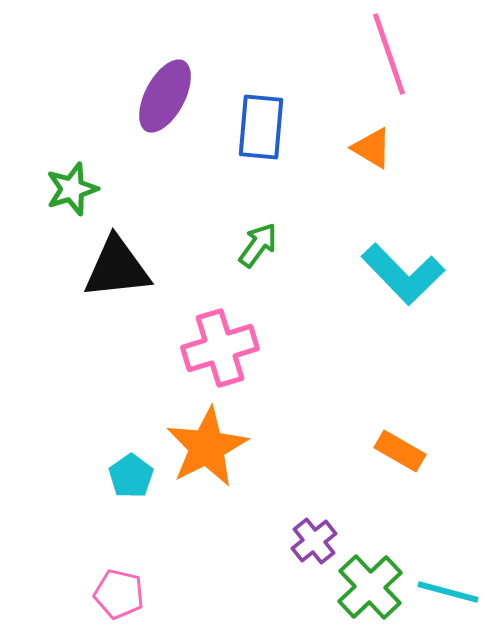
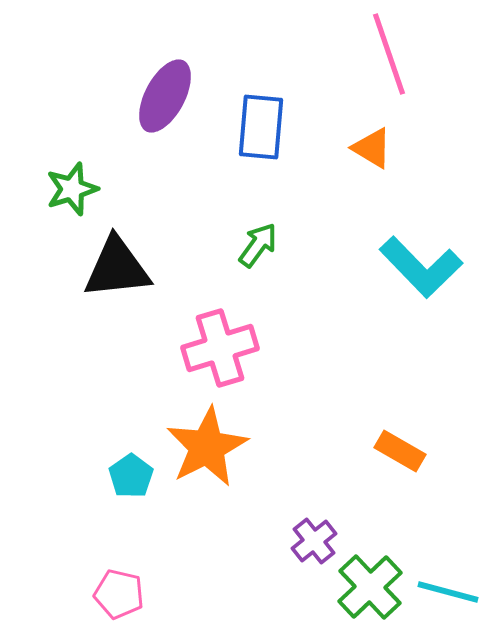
cyan L-shape: moved 18 px right, 7 px up
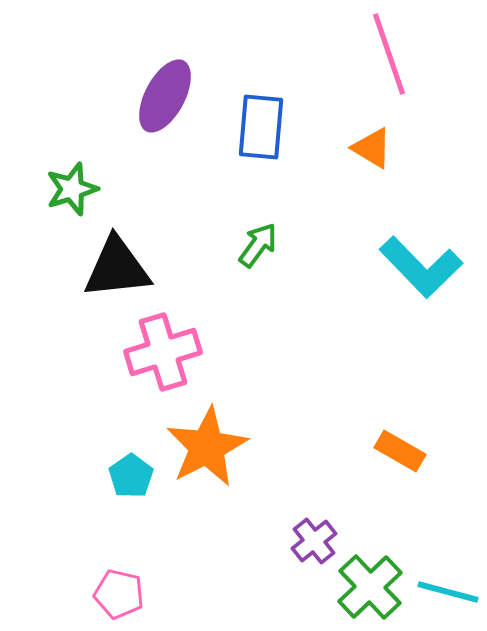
pink cross: moved 57 px left, 4 px down
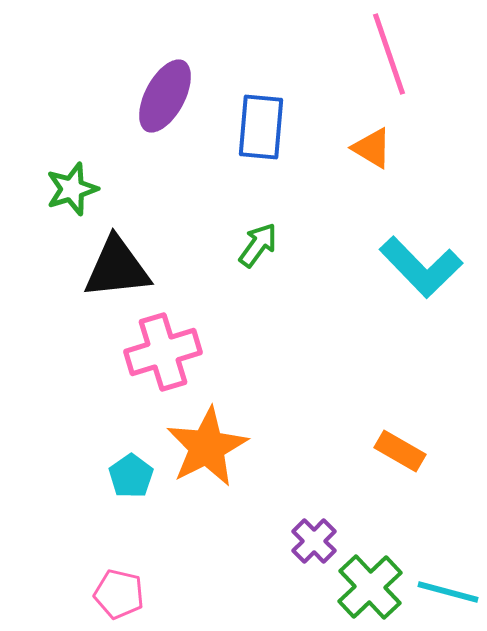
purple cross: rotated 6 degrees counterclockwise
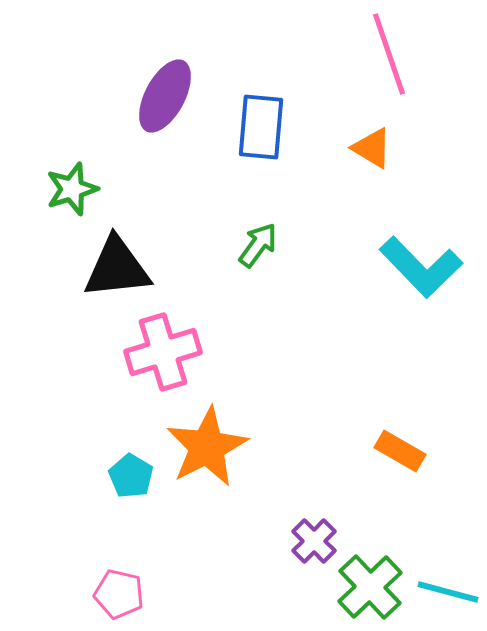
cyan pentagon: rotated 6 degrees counterclockwise
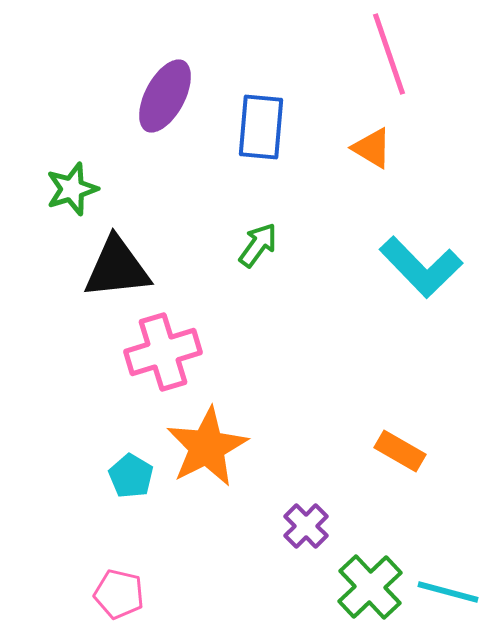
purple cross: moved 8 px left, 15 px up
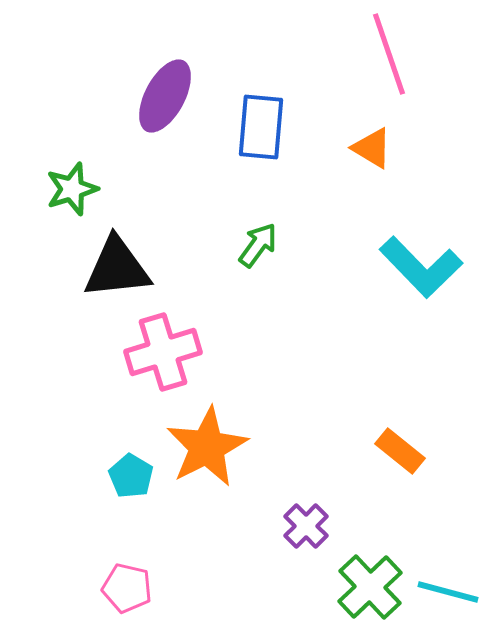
orange rectangle: rotated 9 degrees clockwise
pink pentagon: moved 8 px right, 6 px up
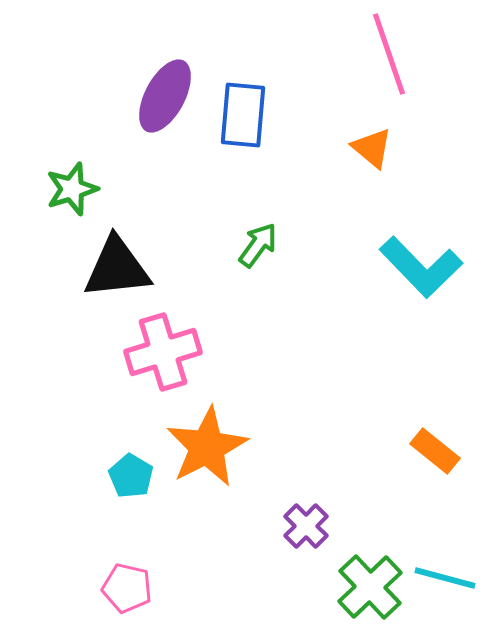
blue rectangle: moved 18 px left, 12 px up
orange triangle: rotated 9 degrees clockwise
orange rectangle: moved 35 px right
cyan line: moved 3 px left, 14 px up
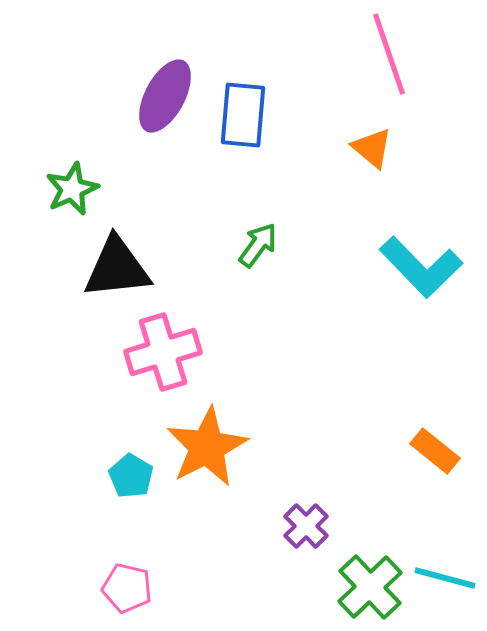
green star: rotated 6 degrees counterclockwise
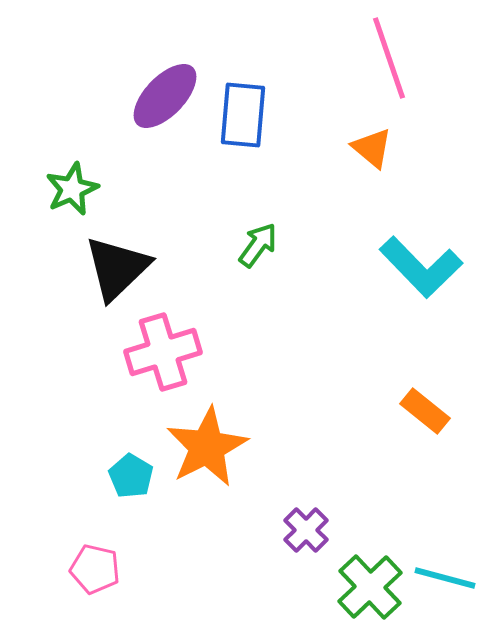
pink line: moved 4 px down
purple ellipse: rotated 16 degrees clockwise
black triangle: rotated 38 degrees counterclockwise
orange rectangle: moved 10 px left, 40 px up
purple cross: moved 4 px down
pink pentagon: moved 32 px left, 19 px up
